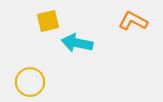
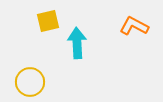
orange L-shape: moved 1 px right, 5 px down
cyan arrow: rotated 76 degrees clockwise
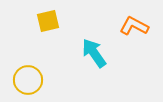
cyan arrow: moved 17 px right, 10 px down; rotated 32 degrees counterclockwise
yellow circle: moved 2 px left, 2 px up
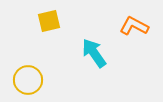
yellow square: moved 1 px right
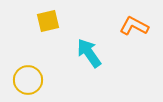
yellow square: moved 1 px left
cyan arrow: moved 5 px left
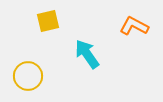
cyan arrow: moved 2 px left, 1 px down
yellow circle: moved 4 px up
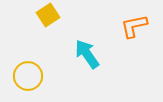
yellow square: moved 6 px up; rotated 20 degrees counterclockwise
orange L-shape: rotated 40 degrees counterclockwise
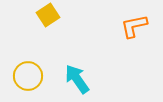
cyan arrow: moved 10 px left, 25 px down
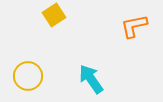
yellow square: moved 6 px right
cyan arrow: moved 14 px right
